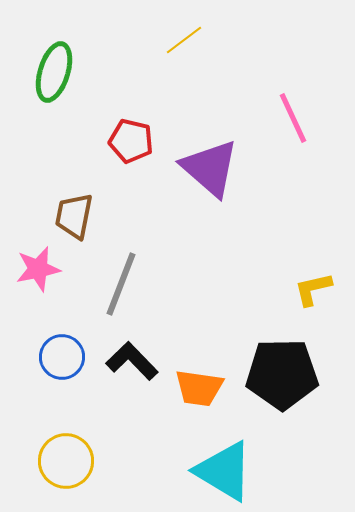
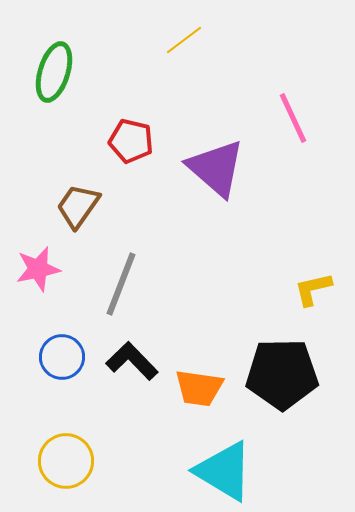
purple triangle: moved 6 px right
brown trapezoid: moved 4 px right, 10 px up; rotated 24 degrees clockwise
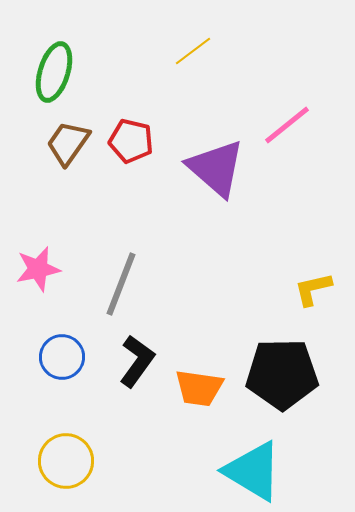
yellow line: moved 9 px right, 11 px down
pink line: moved 6 px left, 7 px down; rotated 76 degrees clockwise
brown trapezoid: moved 10 px left, 63 px up
black L-shape: moved 5 px right; rotated 80 degrees clockwise
cyan triangle: moved 29 px right
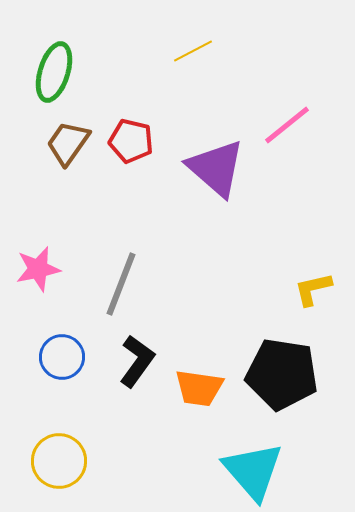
yellow line: rotated 9 degrees clockwise
black pentagon: rotated 10 degrees clockwise
yellow circle: moved 7 px left
cyan triangle: rotated 18 degrees clockwise
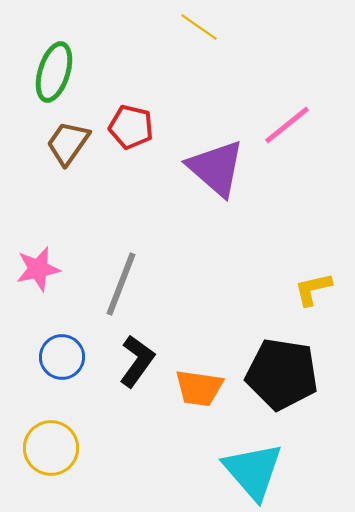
yellow line: moved 6 px right, 24 px up; rotated 63 degrees clockwise
red pentagon: moved 14 px up
yellow circle: moved 8 px left, 13 px up
